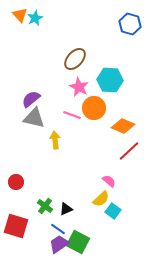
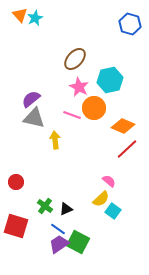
cyan hexagon: rotated 15 degrees counterclockwise
red line: moved 2 px left, 2 px up
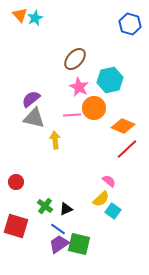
pink line: rotated 24 degrees counterclockwise
green square: moved 1 px right, 2 px down; rotated 15 degrees counterclockwise
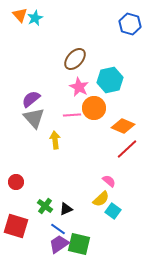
gray triangle: rotated 35 degrees clockwise
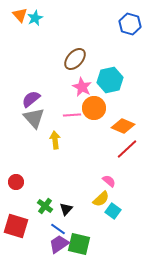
pink star: moved 3 px right
black triangle: rotated 24 degrees counterclockwise
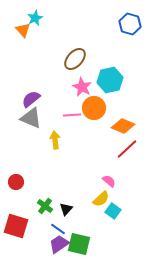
orange triangle: moved 3 px right, 15 px down
gray triangle: moved 3 px left; rotated 25 degrees counterclockwise
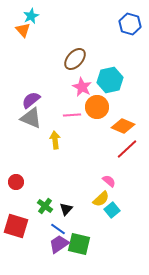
cyan star: moved 4 px left, 2 px up
purple semicircle: moved 1 px down
orange circle: moved 3 px right, 1 px up
cyan square: moved 1 px left, 1 px up; rotated 14 degrees clockwise
